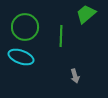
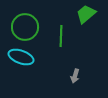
gray arrow: rotated 32 degrees clockwise
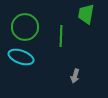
green trapezoid: rotated 40 degrees counterclockwise
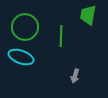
green trapezoid: moved 2 px right, 1 px down
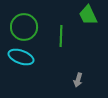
green trapezoid: rotated 35 degrees counterclockwise
green circle: moved 1 px left
gray arrow: moved 3 px right, 4 px down
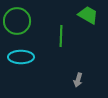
green trapezoid: rotated 145 degrees clockwise
green circle: moved 7 px left, 6 px up
cyan ellipse: rotated 20 degrees counterclockwise
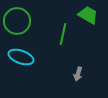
green line: moved 2 px right, 2 px up; rotated 10 degrees clockwise
cyan ellipse: rotated 20 degrees clockwise
gray arrow: moved 6 px up
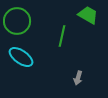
green line: moved 1 px left, 2 px down
cyan ellipse: rotated 15 degrees clockwise
gray arrow: moved 4 px down
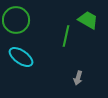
green trapezoid: moved 5 px down
green circle: moved 1 px left, 1 px up
green line: moved 4 px right
